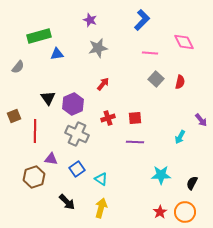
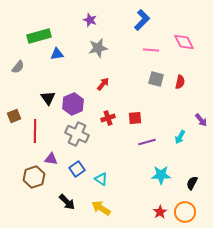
pink line: moved 1 px right, 3 px up
gray square: rotated 28 degrees counterclockwise
purple line: moved 12 px right; rotated 18 degrees counterclockwise
yellow arrow: rotated 72 degrees counterclockwise
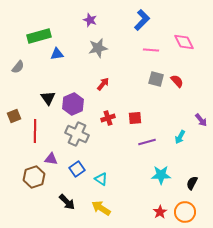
red semicircle: moved 3 px left, 1 px up; rotated 56 degrees counterclockwise
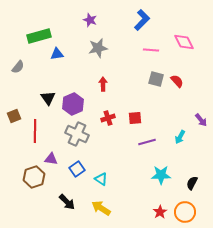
red arrow: rotated 40 degrees counterclockwise
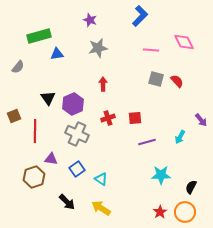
blue L-shape: moved 2 px left, 4 px up
black semicircle: moved 1 px left, 4 px down
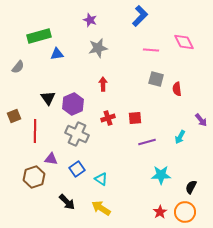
red semicircle: moved 8 px down; rotated 144 degrees counterclockwise
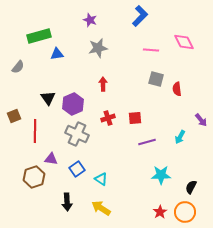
black arrow: rotated 42 degrees clockwise
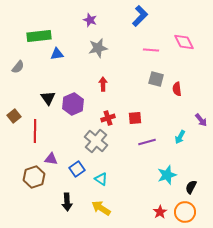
green rectangle: rotated 10 degrees clockwise
brown square: rotated 16 degrees counterclockwise
gray cross: moved 19 px right, 7 px down; rotated 15 degrees clockwise
cyan star: moved 6 px right; rotated 18 degrees counterclockwise
